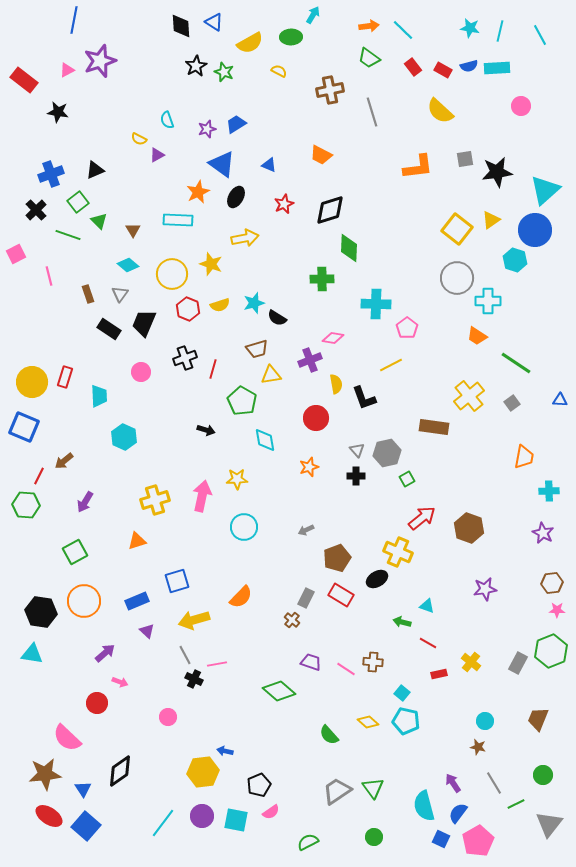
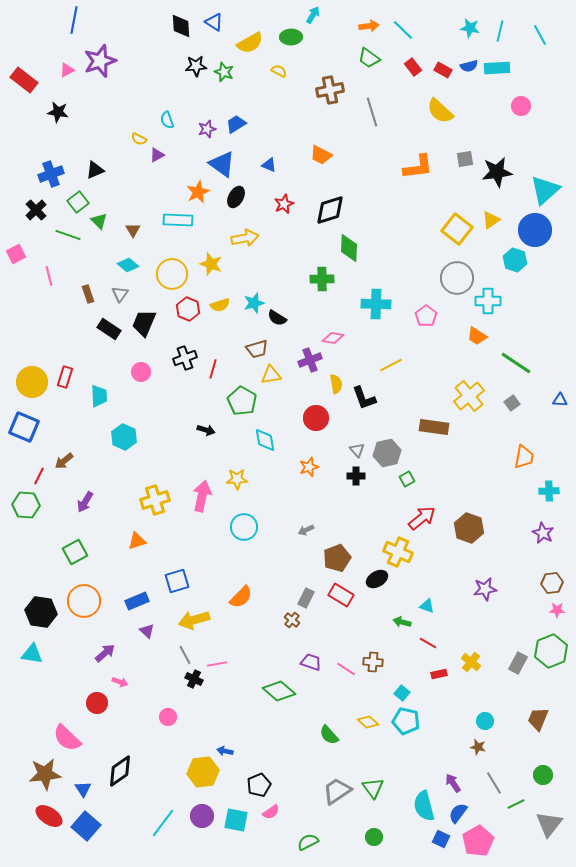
black star at (196, 66): rotated 25 degrees clockwise
pink pentagon at (407, 328): moved 19 px right, 12 px up
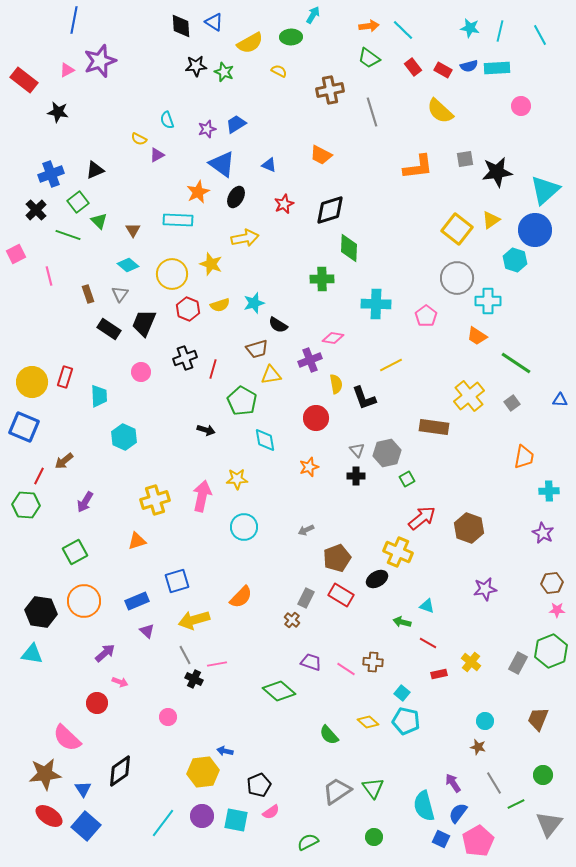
black semicircle at (277, 318): moved 1 px right, 7 px down
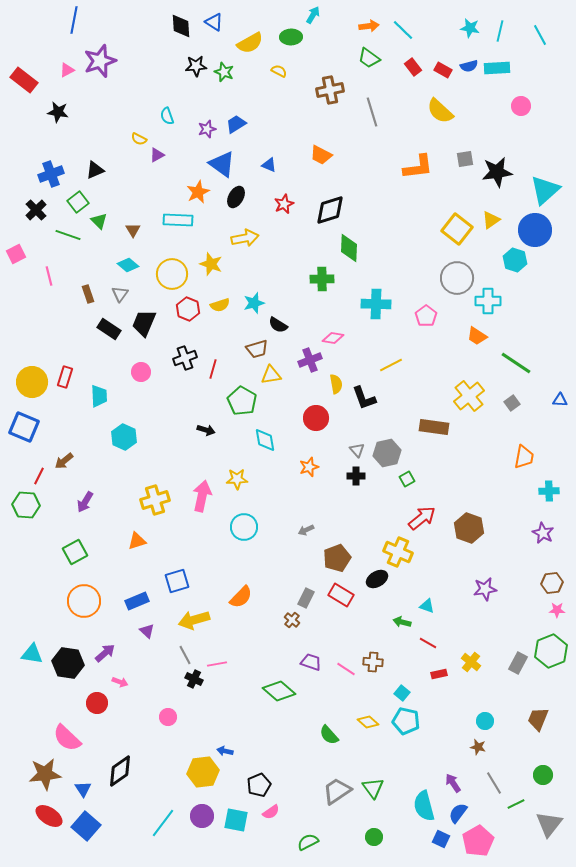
cyan semicircle at (167, 120): moved 4 px up
black hexagon at (41, 612): moved 27 px right, 51 px down
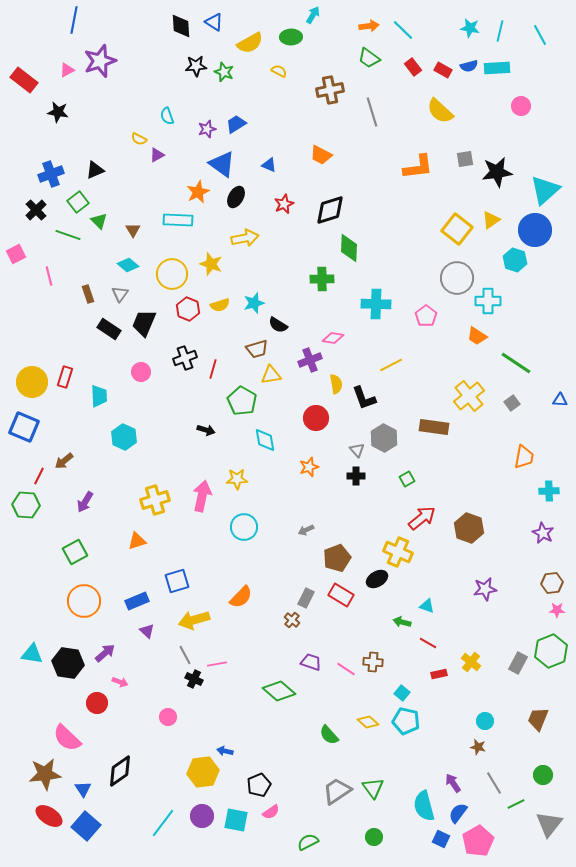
gray hexagon at (387, 453): moved 3 px left, 15 px up; rotated 20 degrees counterclockwise
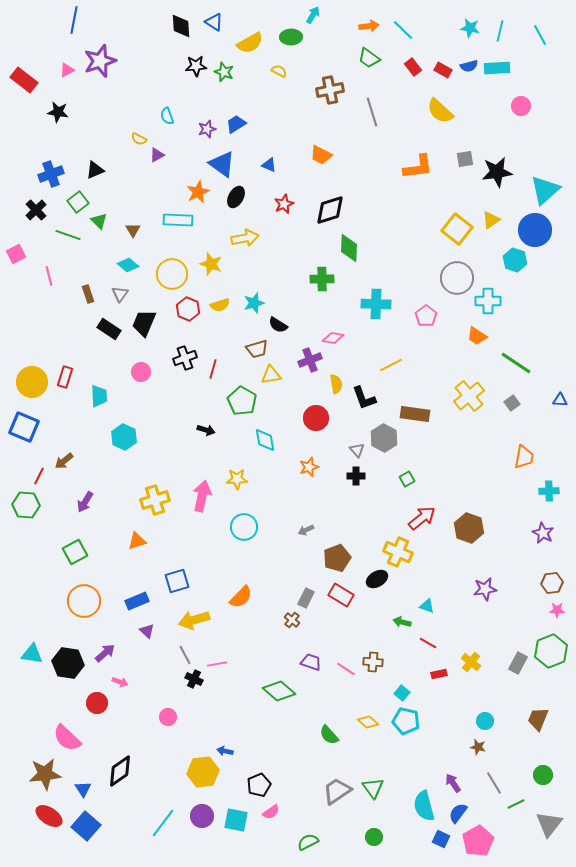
brown rectangle at (434, 427): moved 19 px left, 13 px up
